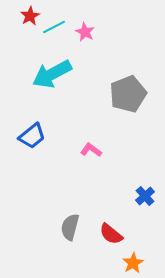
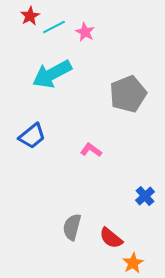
gray semicircle: moved 2 px right
red semicircle: moved 4 px down
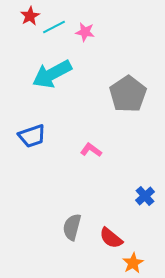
pink star: rotated 18 degrees counterclockwise
gray pentagon: rotated 12 degrees counterclockwise
blue trapezoid: rotated 20 degrees clockwise
